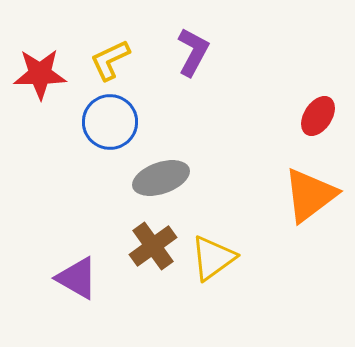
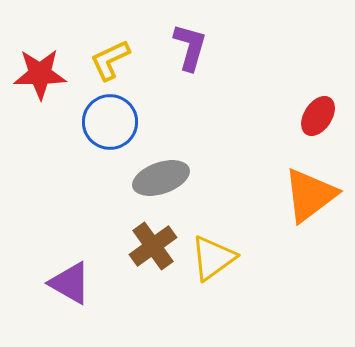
purple L-shape: moved 3 px left, 5 px up; rotated 12 degrees counterclockwise
purple triangle: moved 7 px left, 5 px down
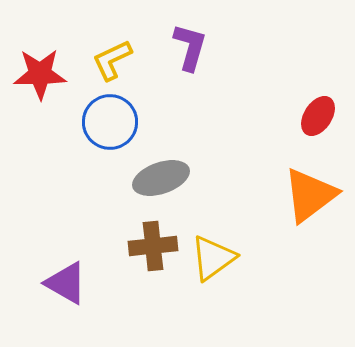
yellow L-shape: moved 2 px right
brown cross: rotated 30 degrees clockwise
purple triangle: moved 4 px left
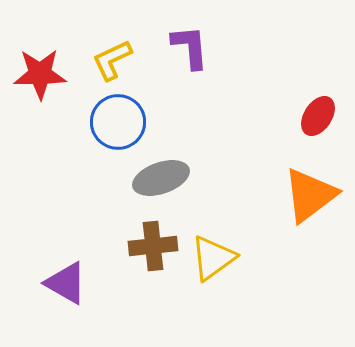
purple L-shape: rotated 21 degrees counterclockwise
blue circle: moved 8 px right
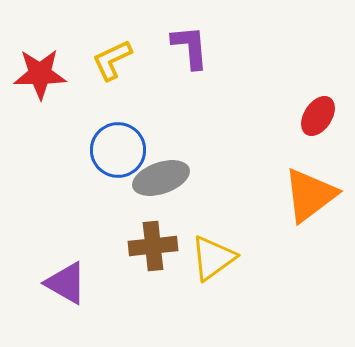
blue circle: moved 28 px down
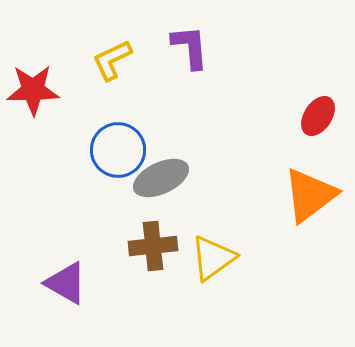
red star: moved 7 px left, 16 px down
gray ellipse: rotated 6 degrees counterclockwise
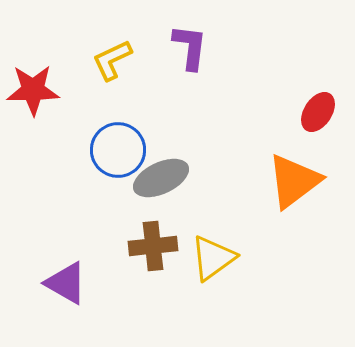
purple L-shape: rotated 12 degrees clockwise
red ellipse: moved 4 px up
orange triangle: moved 16 px left, 14 px up
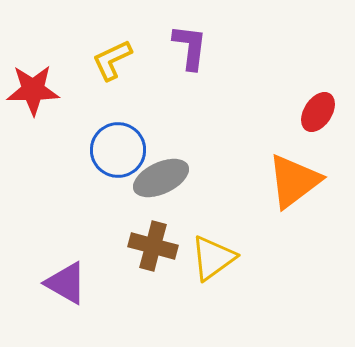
brown cross: rotated 21 degrees clockwise
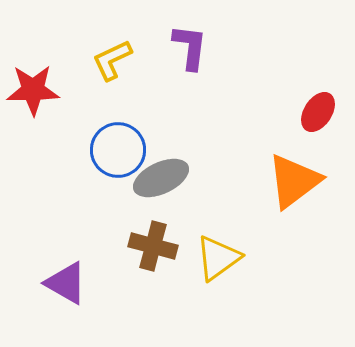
yellow triangle: moved 5 px right
